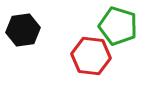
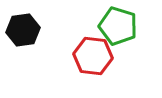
red hexagon: moved 2 px right
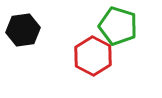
red hexagon: rotated 21 degrees clockwise
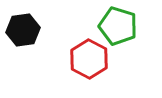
red hexagon: moved 4 px left, 3 px down
